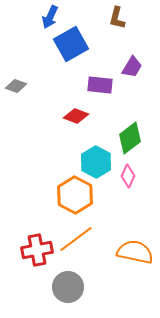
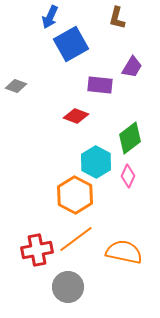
orange semicircle: moved 11 px left
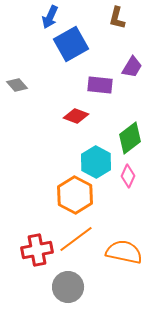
gray diamond: moved 1 px right, 1 px up; rotated 30 degrees clockwise
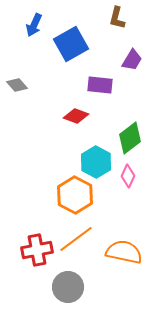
blue arrow: moved 16 px left, 8 px down
purple trapezoid: moved 7 px up
